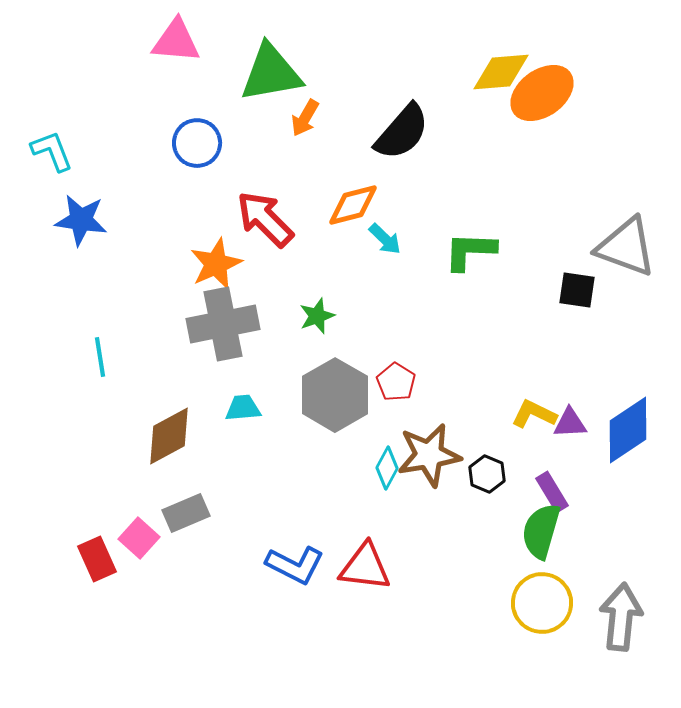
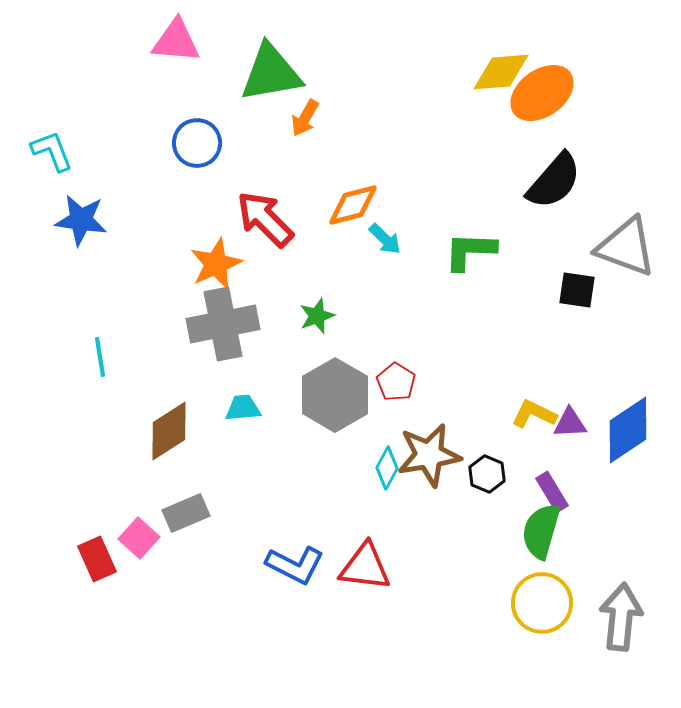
black semicircle: moved 152 px right, 49 px down
brown diamond: moved 5 px up; rotated 4 degrees counterclockwise
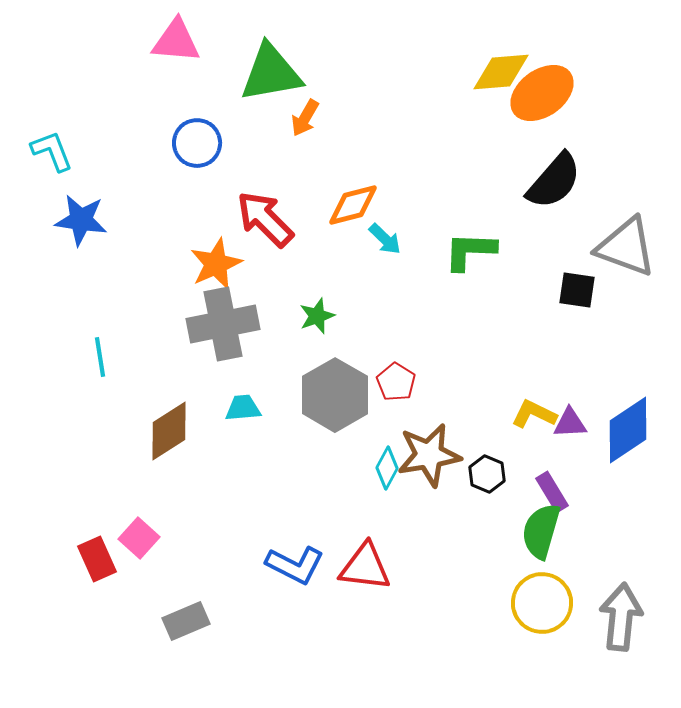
gray rectangle: moved 108 px down
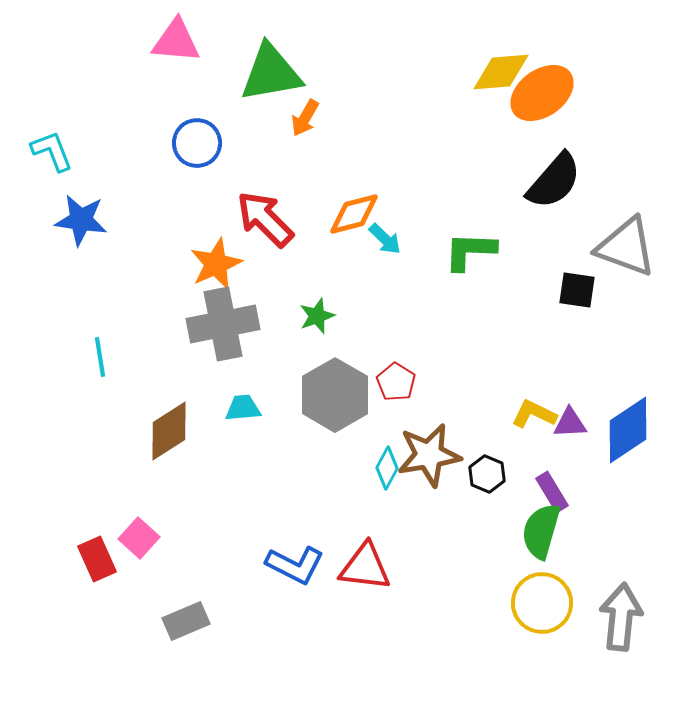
orange diamond: moved 1 px right, 9 px down
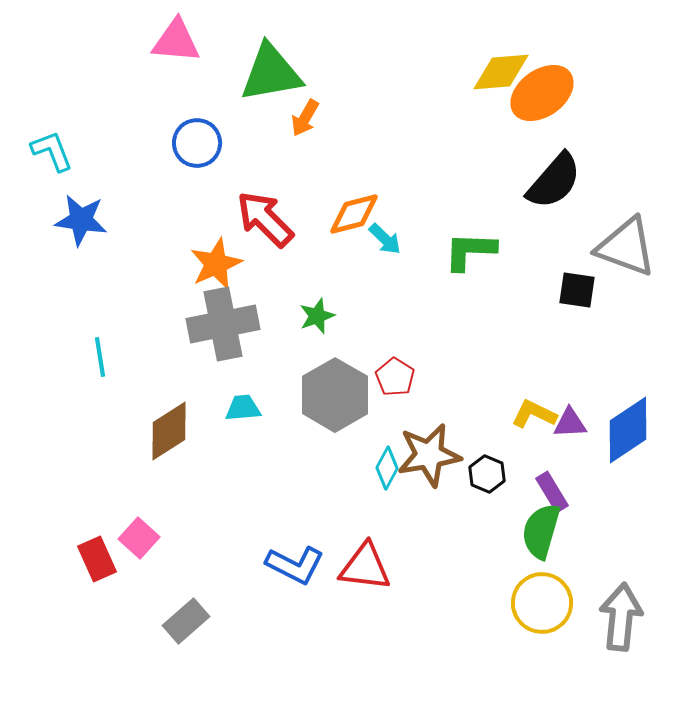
red pentagon: moved 1 px left, 5 px up
gray rectangle: rotated 18 degrees counterclockwise
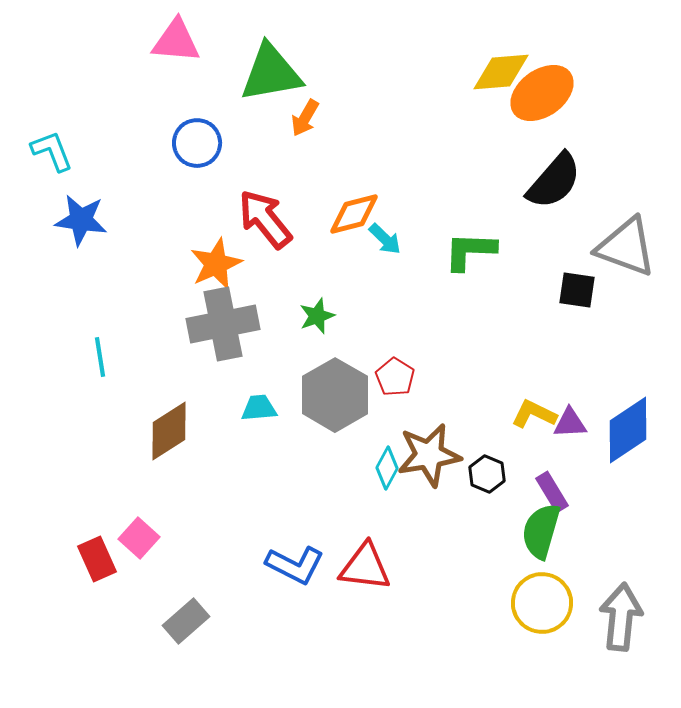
red arrow: rotated 6 degrees clockwise
cyan trapezoid: moved 16 px right
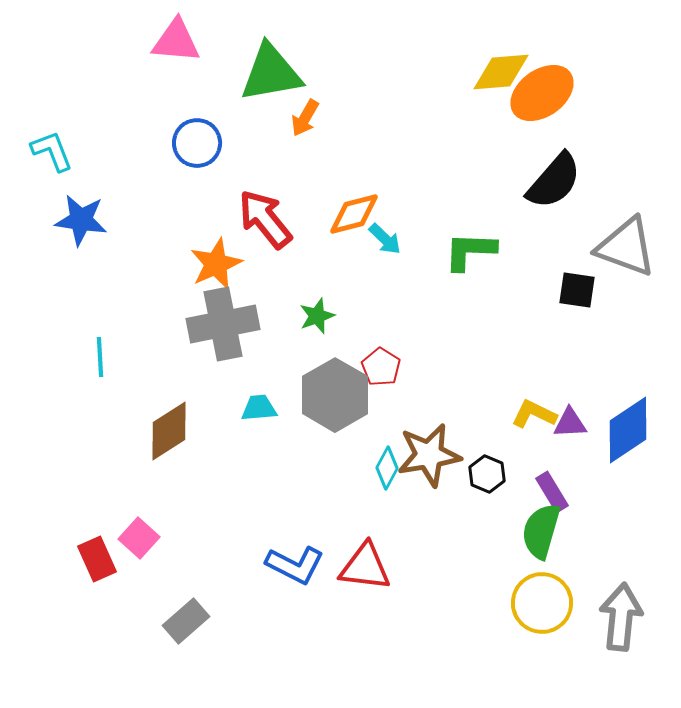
cyan line: rotated 6 degrees clockwise
red pentagon: moved 14 px left, 10 px up
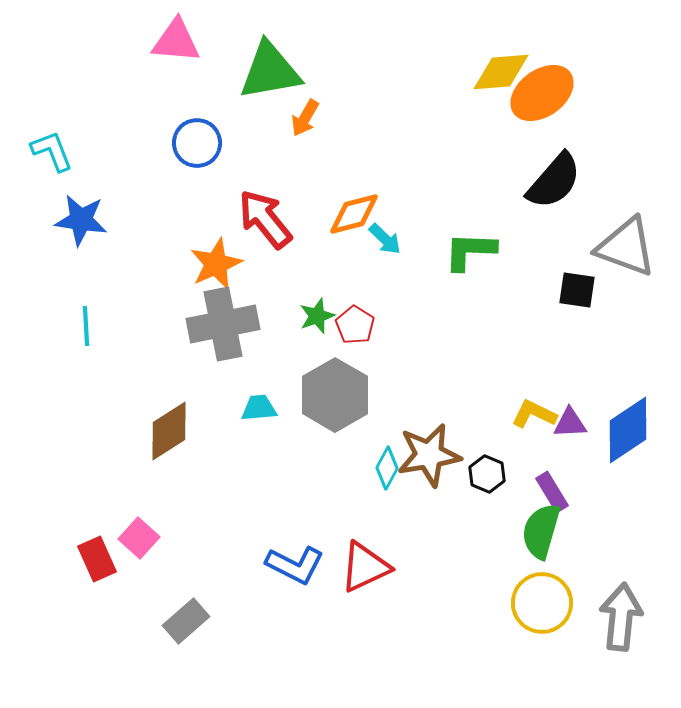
green triangle: moved 1 px left, 2 px up
cyan line: moved 14 px left, 31 px up
red pentagon: moved 26 px left, 42 px up
red triangle: rotated 32 degrees counterclockwise
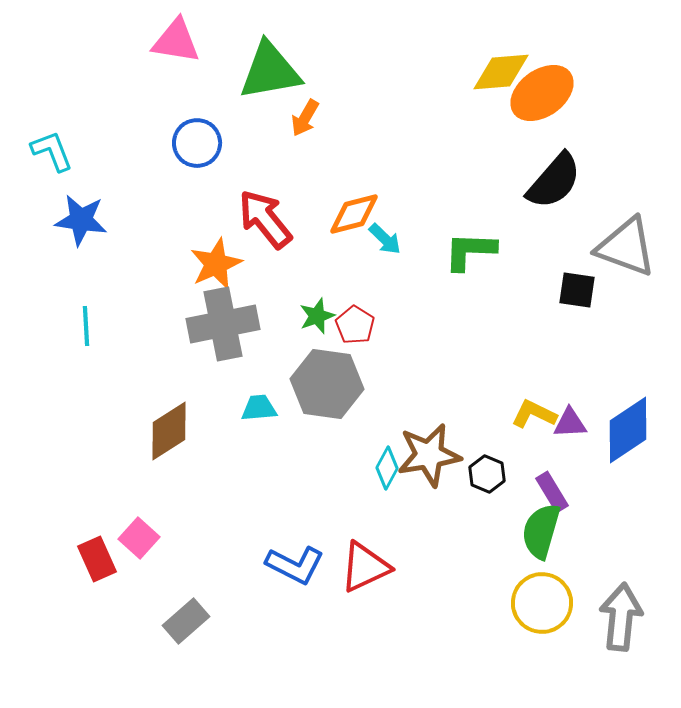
pink triangle: rotated 4 degrees clockwise
gray hexagon: moved 8 px left, 11 px up; rotated 22 degrees counterclockwise
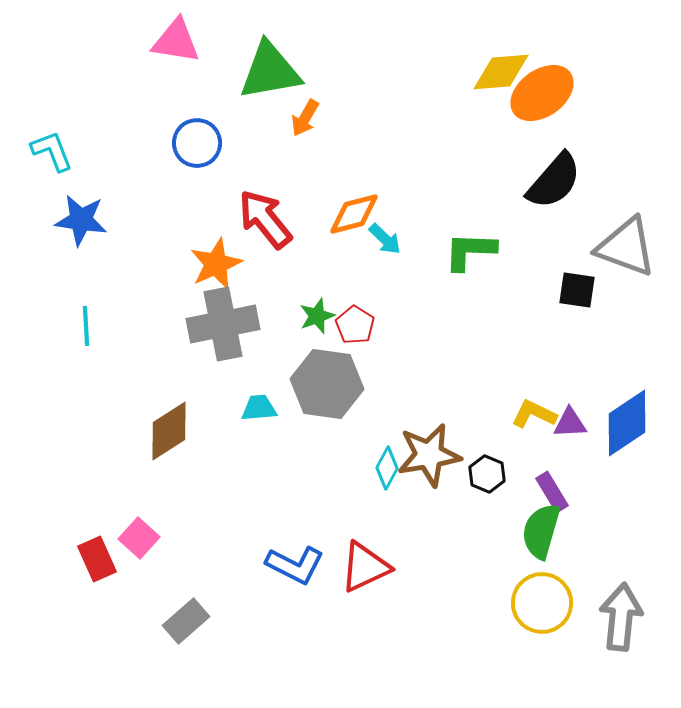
blue diamond: moved 1 px left, 7 px up
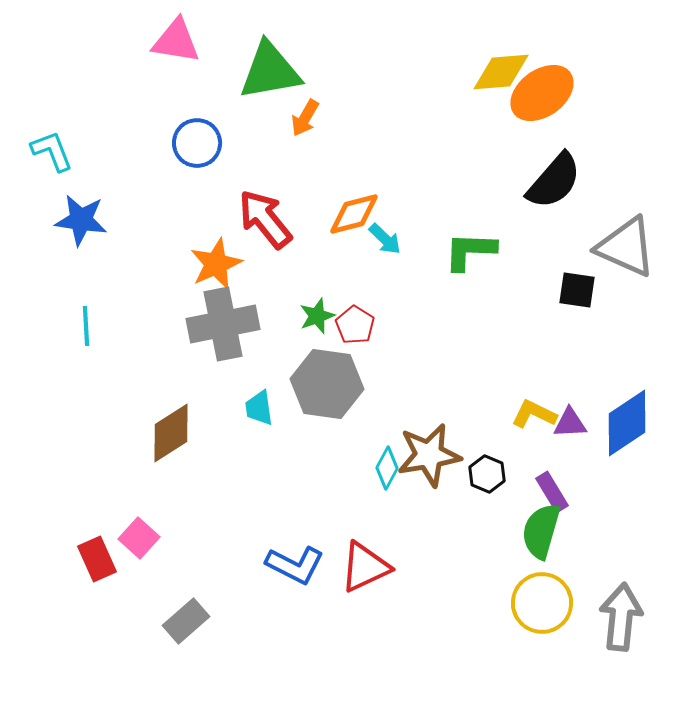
gray triangle: rotated 4 degrees clockwise
cyan trapezoid: rotated 93 degrees counterclockwise
brown diamond: moved 2 px right, 2 px down
